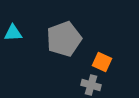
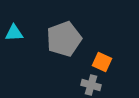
cyan triangle: moved 1 px right
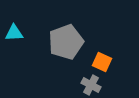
gray pentagon: moved 2 px right, 3 px down
gray cross: rotated 12 degrees clockwise
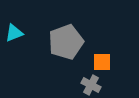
cyan triangle: rotated 18 degrees counterclockwise
orange square: rotated 24 degrees counterclockwise
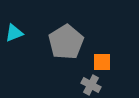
gray pentagon: rotated 12 degrees counterclockwise
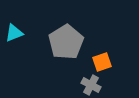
orange square: rotated 18 degrees counterclockwise
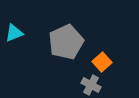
gray pentagon: rotated 8 degrees clockwise
orange square: rotated 24 degrees counterclockwise
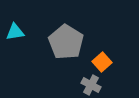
cyan triangle: moved 1 px right, 1 px up; rotated 12 degrees clockwise
gray pentagon: rotated 16 degrees counterclockwise
